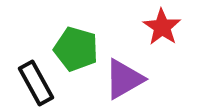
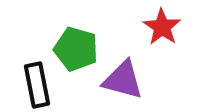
purple triangle: moved 1 px left, 1 px down; rotated 45 degrees clockwise
black rectangle: moved 1 px right, 2 px down; rotated 18 degrees clockwise
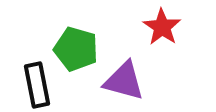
purple triangle: moved 1 px right, 1 px down
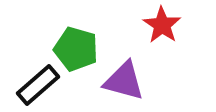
red star: moved 2 px up
black rectangle: moved 1 px right; rotated 60 degrees clockwise
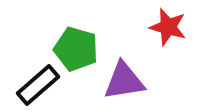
red star: moved 6 px right, 2 px down; rotated 18 degrees counterclockwise
purple triangle: rotated 24 degrees counterclockwise
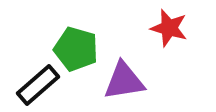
red star: moved 1 px right, 1 px down
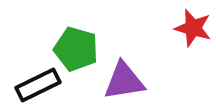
red star: moved 24 px right
black rectangle: rotated 15 degrees clockwise
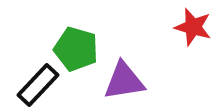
red star: moved 1 px up
black rectangle: rotated 21 degrees counterclockwise
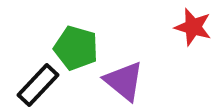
green pentagon: moved 1 px up
purple triangle: rotated 48 degrees clockwise
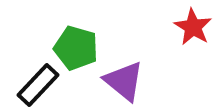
red star: rotated 15 degrees clockwise
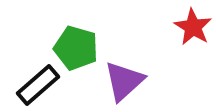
purple triangle: rotated 39 degrees clockwise
black rectangle: rotated 6 degrees clockwise
